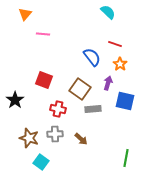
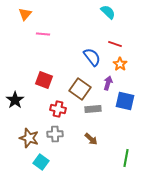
brown arrow: moved 10 px right
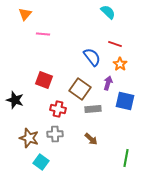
black star: rotated 18 degrees counterclockwise
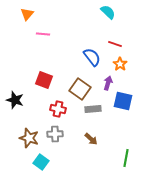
orange triangle: moved 2 px right
blue square: moved 2 px left
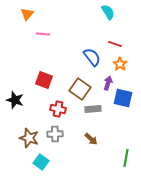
cyan semicircle: rotated 14 degrees clockwise
blue square: moved 3 px up
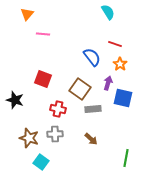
red square: moved 1 px left, 1 px up
